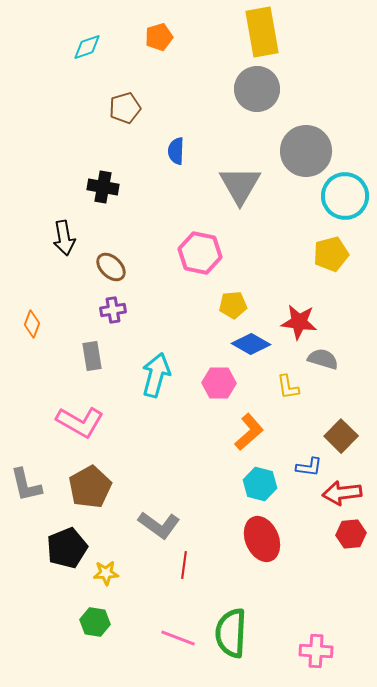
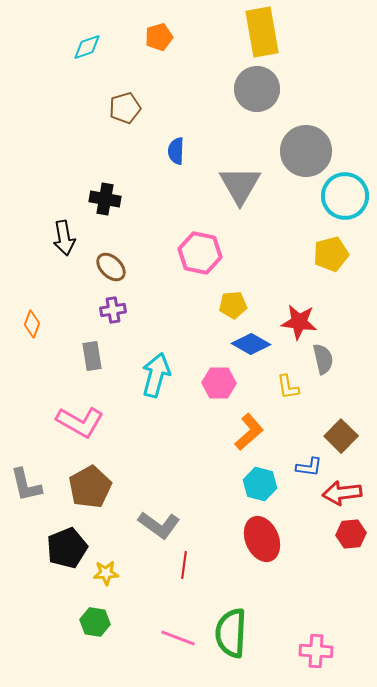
black cross at (103, 187): moved 2 px right, 12 px down
gray semicircle at (323, 359): rotated 60 degrees clockwise
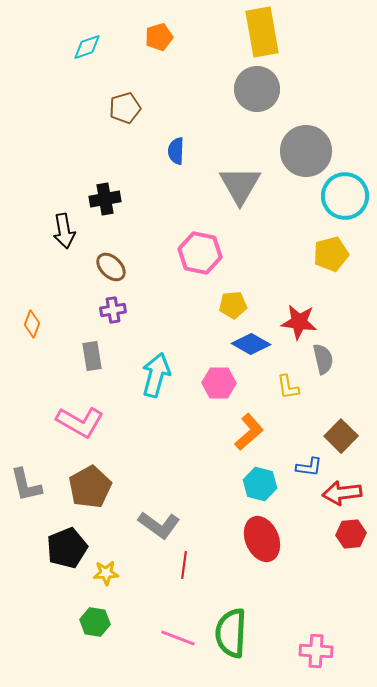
black cross at (105, 199): rotated 20 degrees counterclockwise
black arrow at (64, 238): moved 7 px up
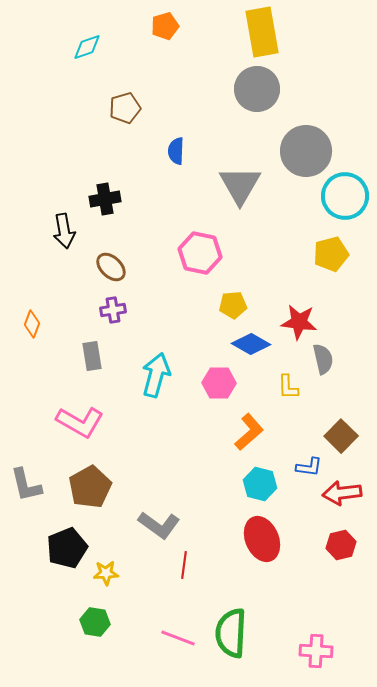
orange pentagon at (159, 37): moved 6 px right, 11 px up
yellow L-shape at (288, 387): rotated 8 degrees clockwise
red hexagon at (351, 534): moved 10 px left, 11 px down; rotated 8 degrees counterclockwise
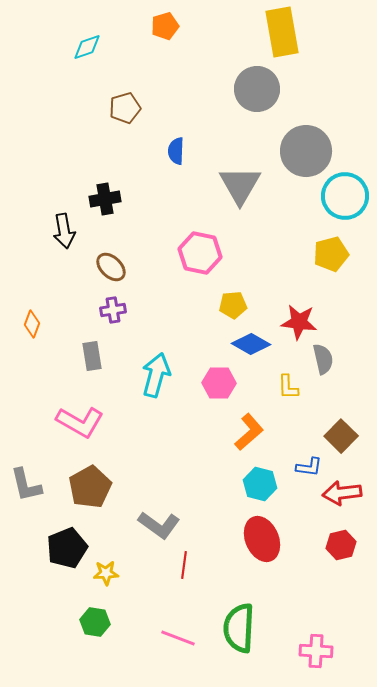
yellow rectangle at (262, 32): moved 20 px right
green semicircle at (231, 633): moved 8 px right, 5 px up
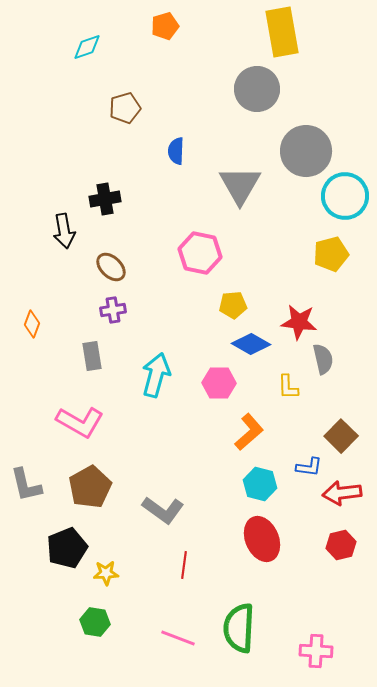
gray L-shape at (159, 525): moved 4 px right, 15 px up
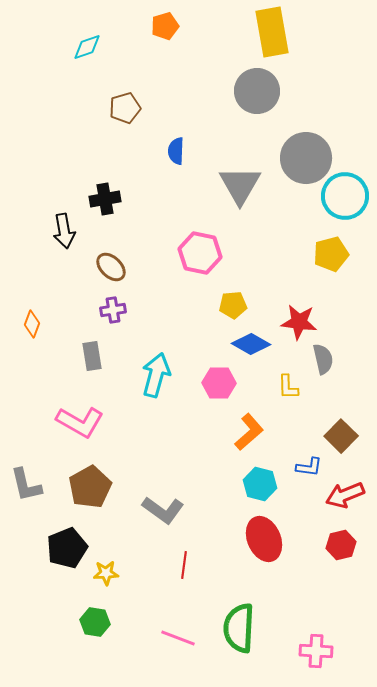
yellow rectangle at (282, 32): moved 10 px left
gray circle at (257, 89): moved 2 px down
gray circle at (306, 151): moved 7 px down
red arrow at (342, 493): moved 3 px right, 2 px down; rotated 15 degrees counterclockwise
red ellipse at (262, 539): moved 2 px right
